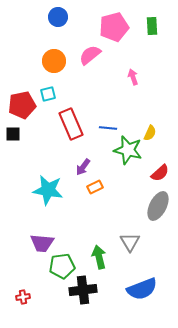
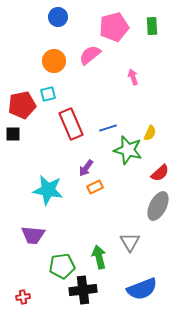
blue line: rotated 24 degrees counterclockwise
purple arrow: moved 3 px right, 1 px down
purple trapezoid: moved 9 px left, 8 px up
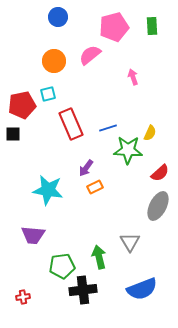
green star: rotated 12 degrees counterclockwise
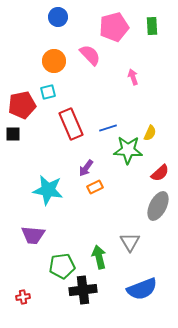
pink semicircle: rotated 85 degrees clockwise
cyan square: moved 2 px up
